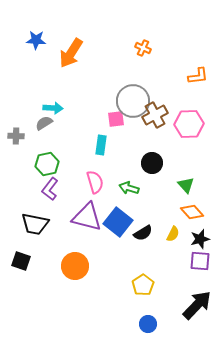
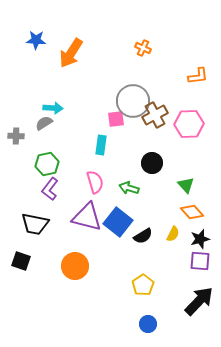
black semicircle: moved 3 px down
black arrow: moved 2 px right, 4 px up
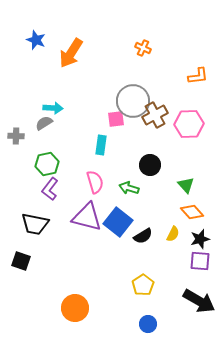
blue star: rotated 18 degrees clockwise
black circle: moved 2 px left, 2 px down
orange circle: moved 42 px down
black arrow: rotated 76 degrees clockwise
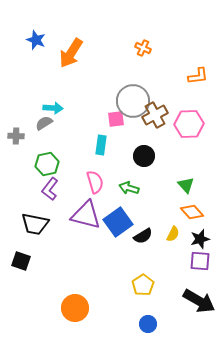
black circle: moved 6 px left, 9 px up
purple triangle: moved 1 px left, 2 px up
blue square: rotated 16 degrees clockwise
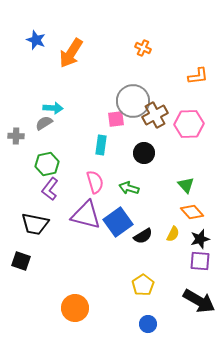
black circle: moved 3 px up
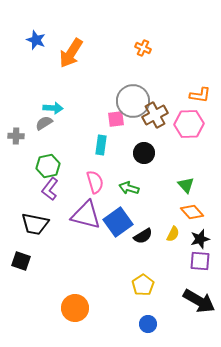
orange L-shape: moved 2 px right, 19 px down; rotated 15 degrees clockwise
green hexagon: moved 1 px right, 2 px down
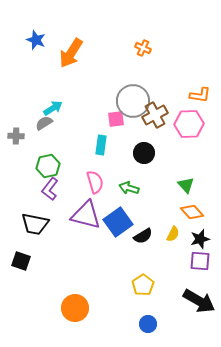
cyan arrow: rotated 36 degrees counterclockwise
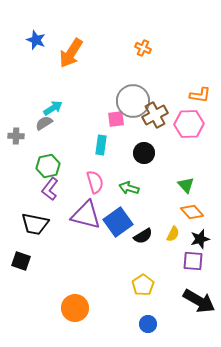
purple square: moved 7 px left
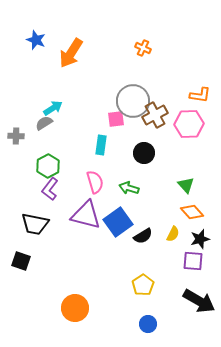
green hexagon: rotated 15 degrees counterclockwise
